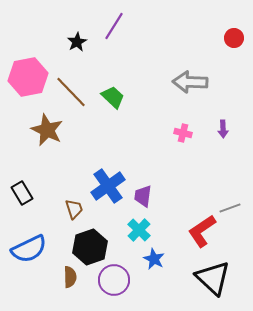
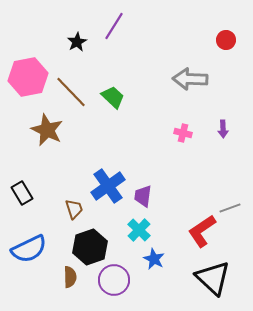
red circle: moved 8 px left, 2 px down
gray arrow: moved 3 px up
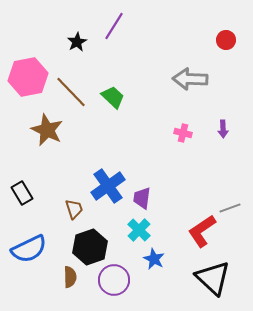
purple trapezoid: moved 1 px left, 2 px down
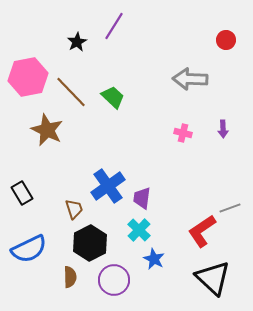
black hexagon: moved 4 px up; rotated 8 degrees counterclockwise
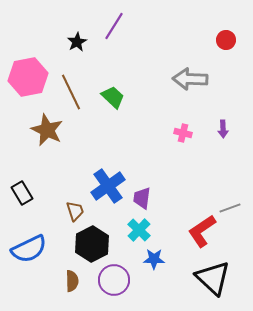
brown line: rotated 18 degrees clockwise
brown trapezoid: moved 1 px right, 2 px down
black hexagon: moved 2 px right, 1 px down
blue star: rotated 25 degrees counterclockwise
brown semicircle: moved 2 px right, 4 px down
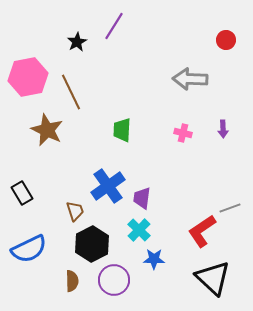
green trapezoid: moved 9 px right, 33 px down; rotated 130 degrees counterclockwise
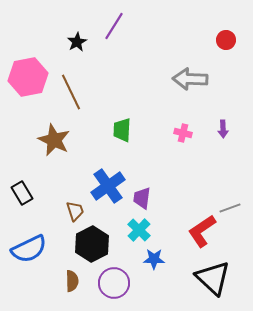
brown star: moved 7 px right, 10 px down
purple circle: moved 3 px down
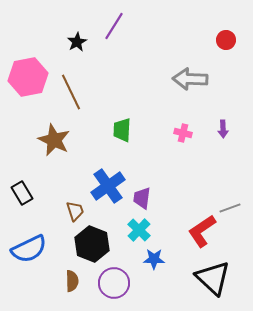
black hexagon: rotated 12 degrees counterclockwise
